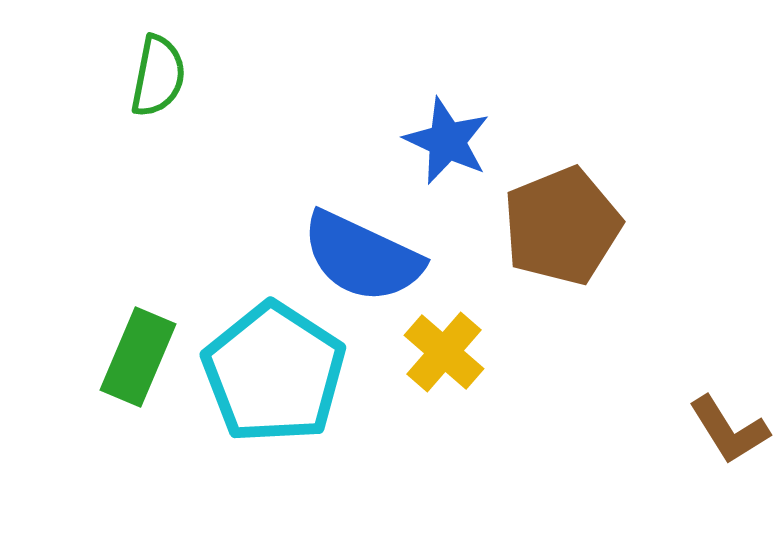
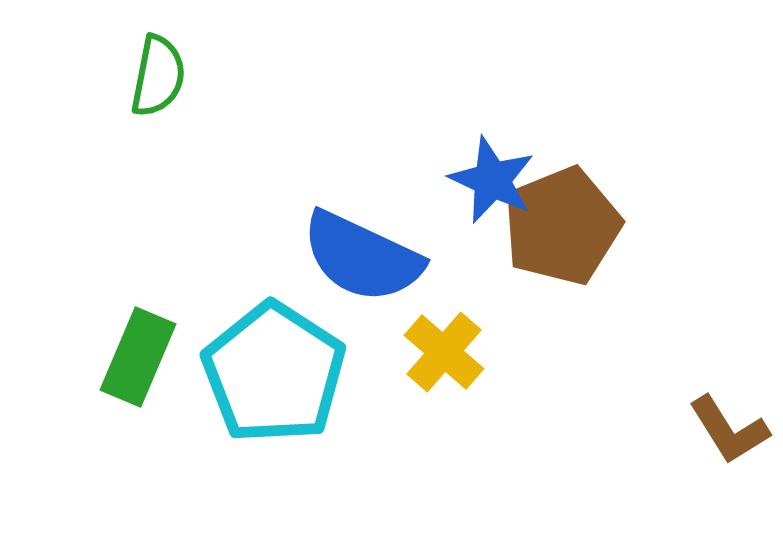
blue star: moved 45 px right, 39 px down
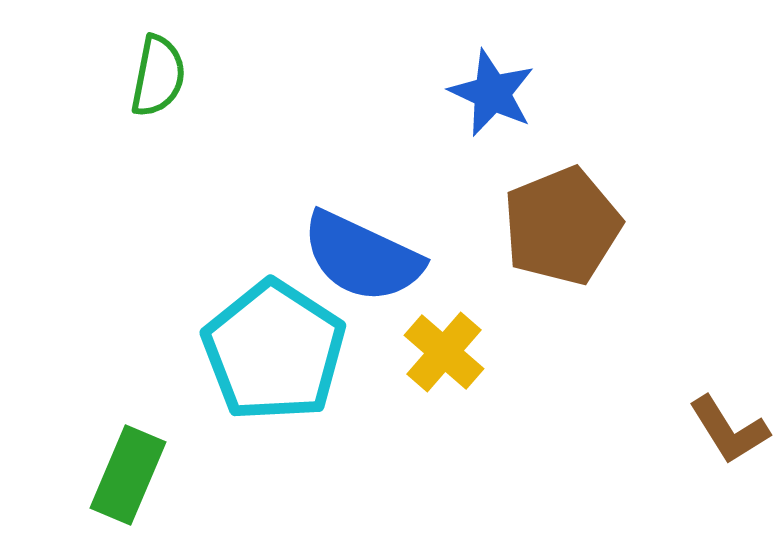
blue star: moved 87 px up
green rectangle: moved 10 px left, 118 px down
cyan pentagon: moved 22 px up
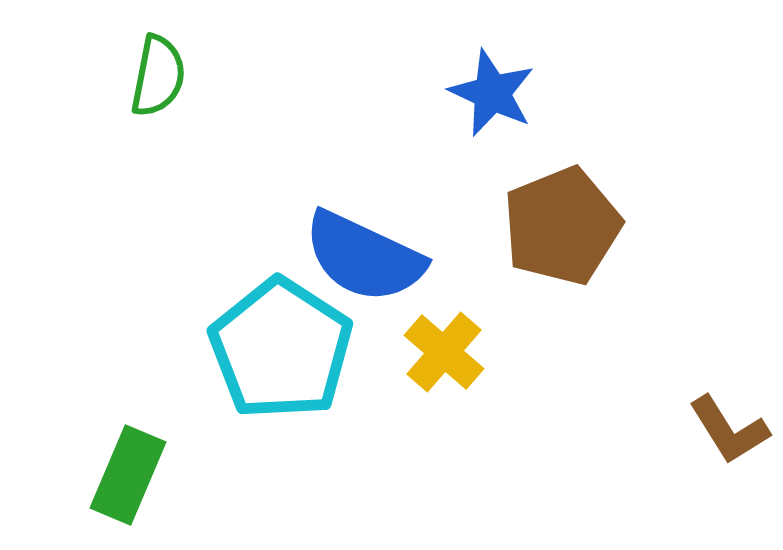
blue semicircle: moved 2 px right
cyan pentagon: moved 7 px right, 2 px up
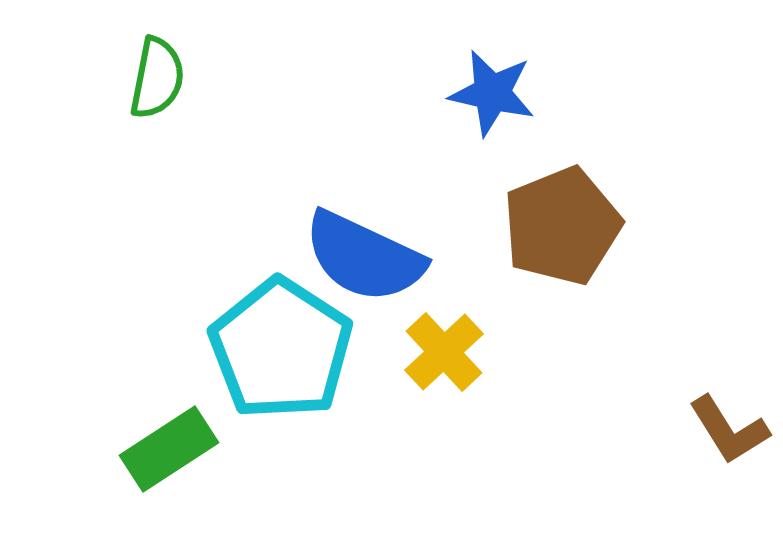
green semicircle: moved 1 px left, 2 px down
blue star: rotated 12 degrees counterclockwise
yellow cross: rotated 6 degrees clockwise
green rectangle: moved 41 px right, 26 px up; rotated 34 degrees clockwise
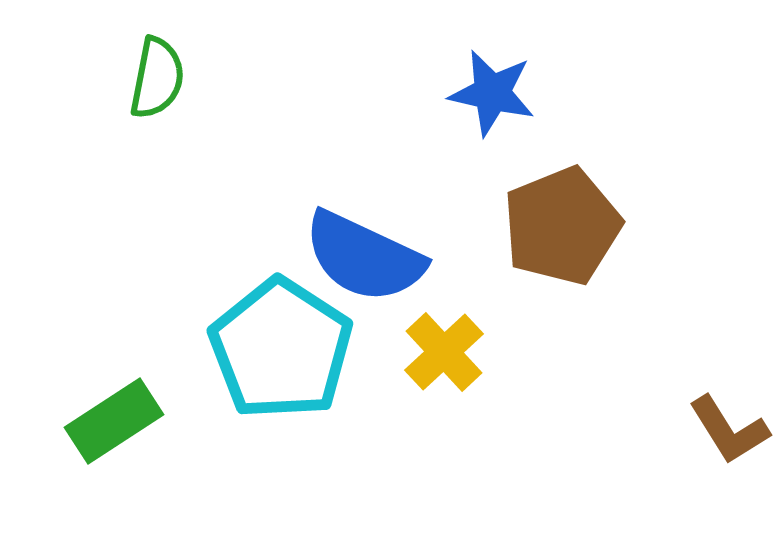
green rectangle: moved 55 px left, 28 px up
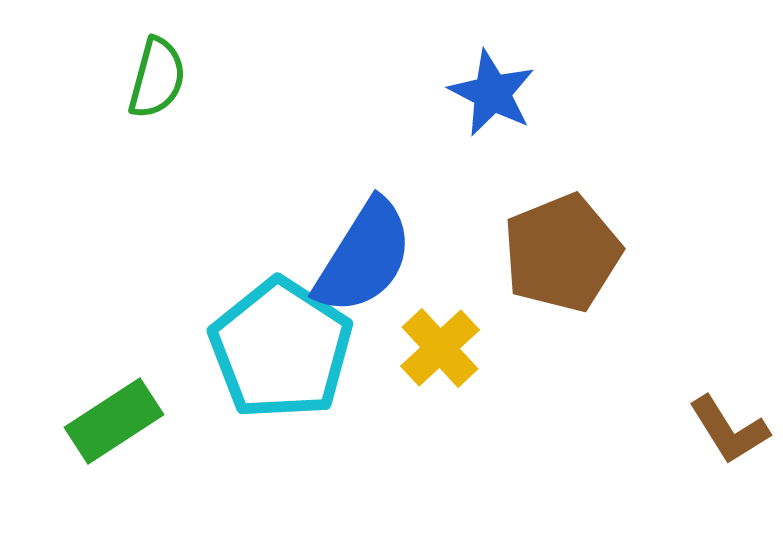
green semicircle: rotated 4 degrees clockwise
blue star: rotated 14 degrees clockwise
brown pentagon: moved 27 px down
blue semicircle: rotated 83 degrees counterclockwise
yellow cross: moved 4 px left, 4 px up
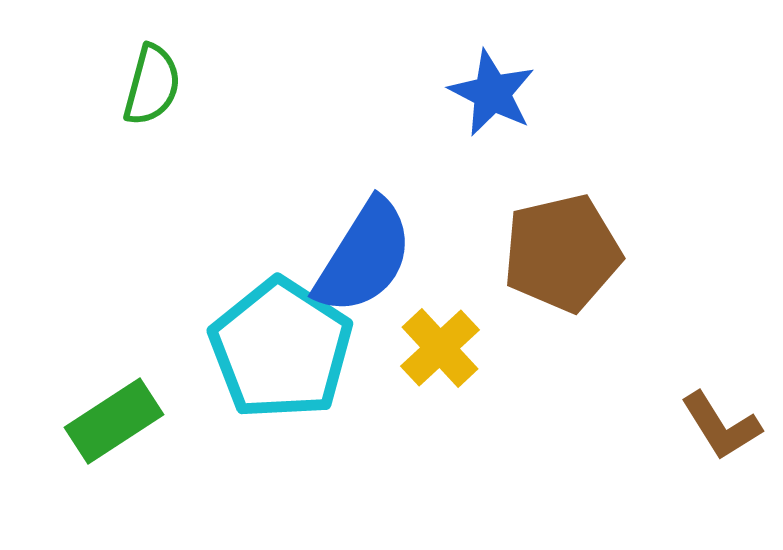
green semicircle: moved 5 px left, 7 px down
brown pentagon: rotated 9 degrees clockwise
brown L-shape: moved 8 px left, 4 px up
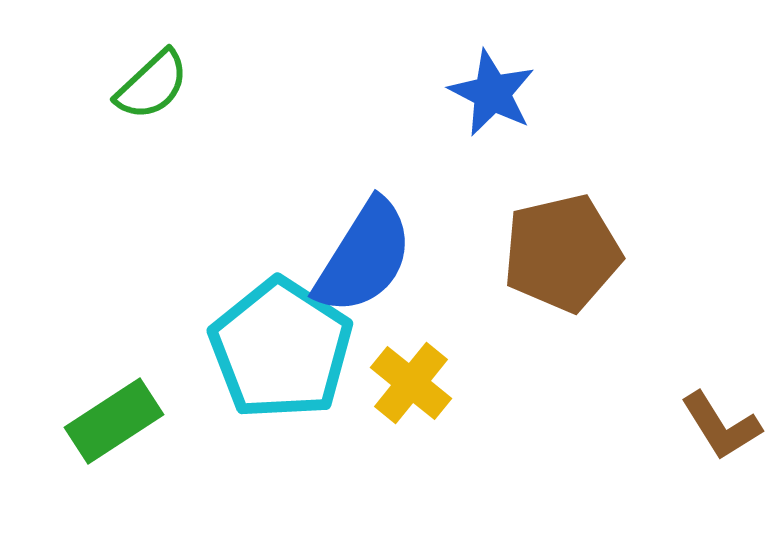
green semicircle: rotated 32 degrees clockwise
yellow cross: moved 29 px left, 35 px down; rotated 8 degrees counterclockwise
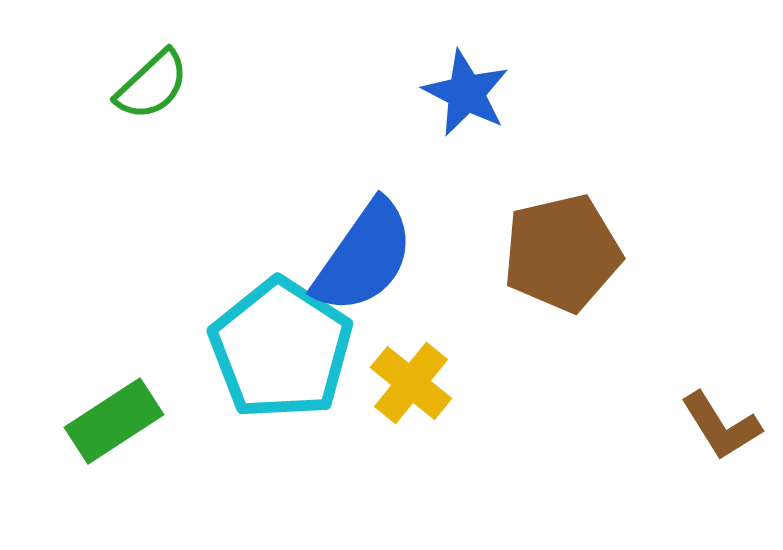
blue star: moved 26 px left
blue semicircle: rotated 3 degrees clockwise
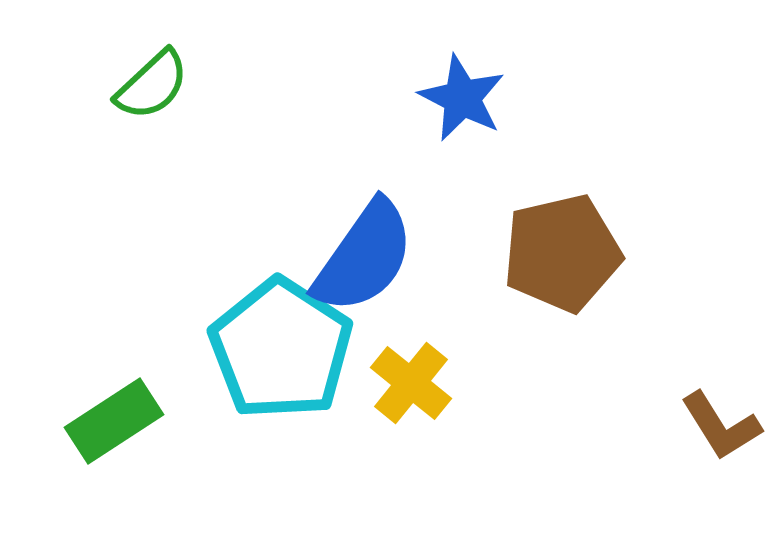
blue star: moved 4 px left, 5 px down
